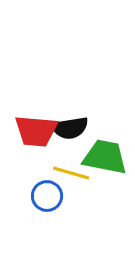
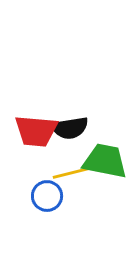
green trapezoid: moved 4 px down
yellow line: rotated 30 degrees counterclockwise
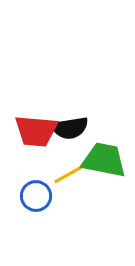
green trapezoid: moved 1 px left, 1 px up
yellow line: rotated 15 degrees counterclockwise
blue circle: moved 11 px left
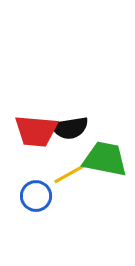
green trapezoid: moved 1 px right, 1 px up
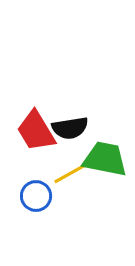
red trapezoid: rotated 54 degrees clockwise
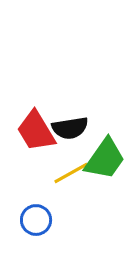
green trapezoid: rotated 114 degrees clockwise
blue circle: moved 24 px down
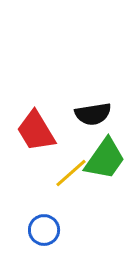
black semicircle: moved 23 px right, 14 px up
yellow line: rotated 12 degrees counterclockwise
blue circle: moved 8 px right, 10 px down
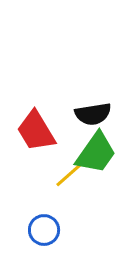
green trapezoid: moved 9 px left, 6 px up
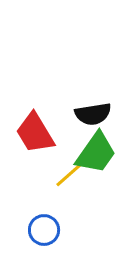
red trapezoid: moved 1 px left, 2 px down
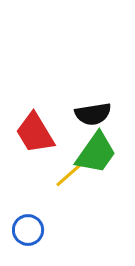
blue circle: moved 16 px left
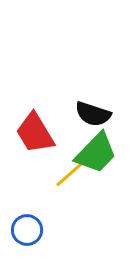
black semicircle: rotated 27 degrees clockwise
green trapezoid: rotated 9 degrees clockwise
blue circle: moved 1 px left
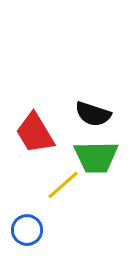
green trapezoid: moved 4 px down; rotated 45 degrees clockwise
yellow line: moved 8 px left, 12 px down
